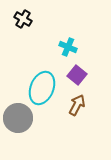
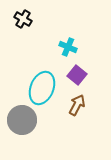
gray circle: moved 4 px right, 2 px down
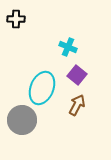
black cross: moved 7 px left; rotated 30 degrees counterclockwise
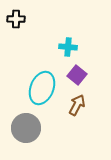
cyan cross: rotated 18 degrees counterclockwise
gray circle: moved 4 px right, 8 px down
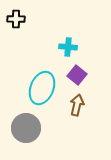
brown arrow: rotated 15 degrees counterclockwise
